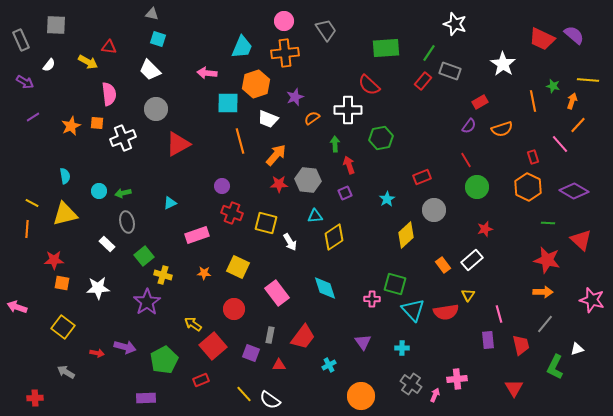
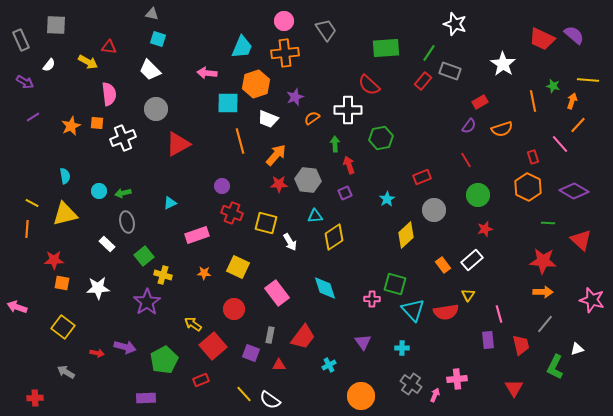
green circle at (477, 187): moved 1 px right, 8 px down
red star at (547, 260): moved 4 px left, 1 px down; rotated 8 degrees counterclockwise
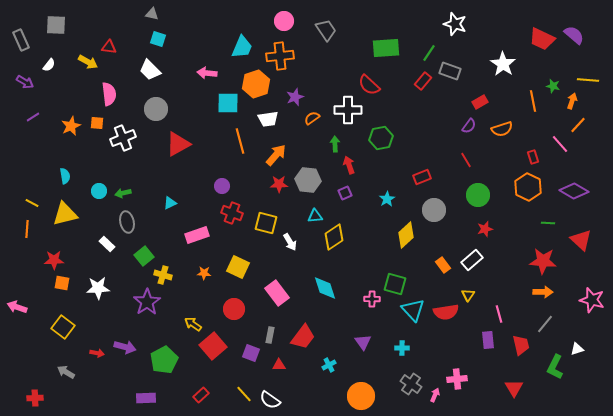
orange cross at (285, 53): moved 5 px left, 3 px down
white trapezoid at (268, 119): rotated 30 degrees counterclockwise
red rectangle at (201, 380): moved 15 px down; rotated 21 degrees counterclockwise
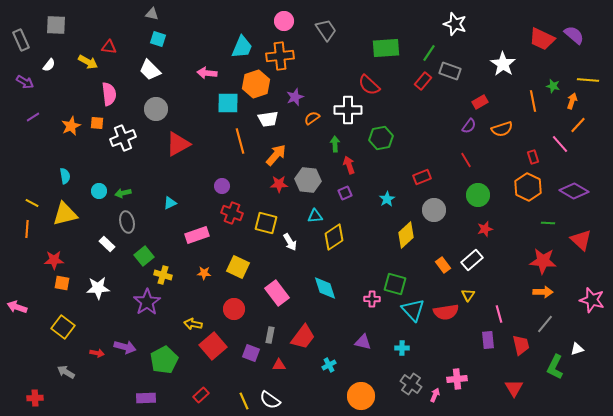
yellow arrow at (193, 324): rotated 24 degrees counterclockwise
purple triangle at (363, 342): rotated 42 degrees counterclockwise
yellow line at (244, 394): moved 7 px down; rotated 18 degrees clockwise
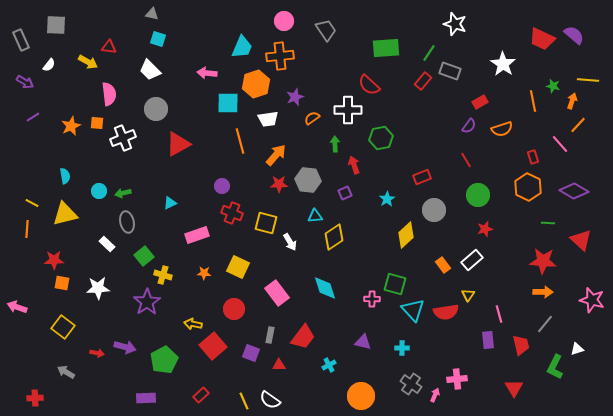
red arrow at (349, 165): moved 5 px right
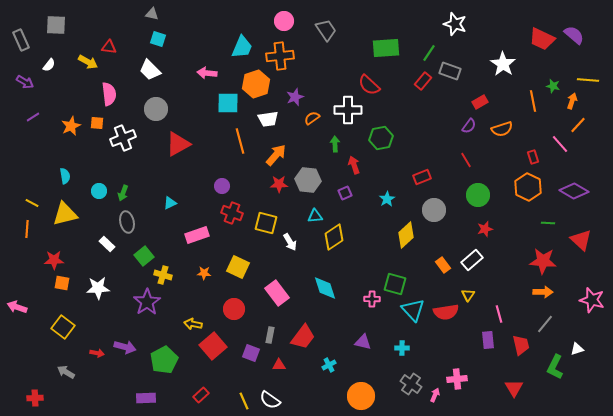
green arrow at (123, 193): rotated 56 degrees counterclockwise
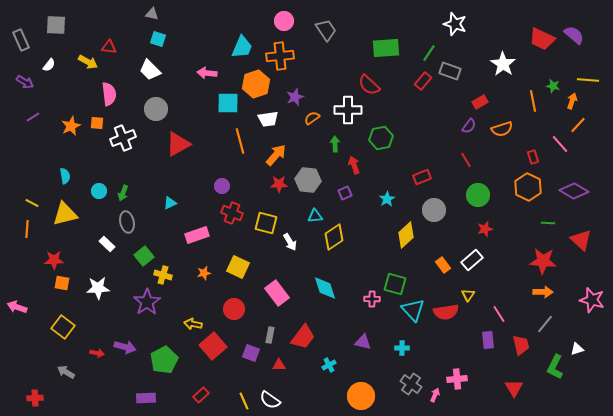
orange star at (204, 273): rotated 16 degrees counterclockwise
pink line at (499, 314): rotated 18 degrees counterclockwise
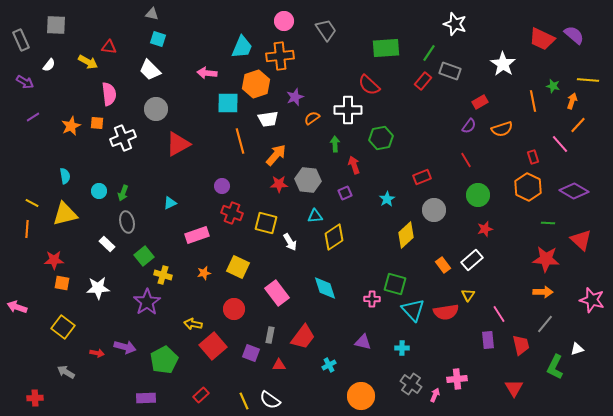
red star at (543, 261): moved 3 px right, 2 px up
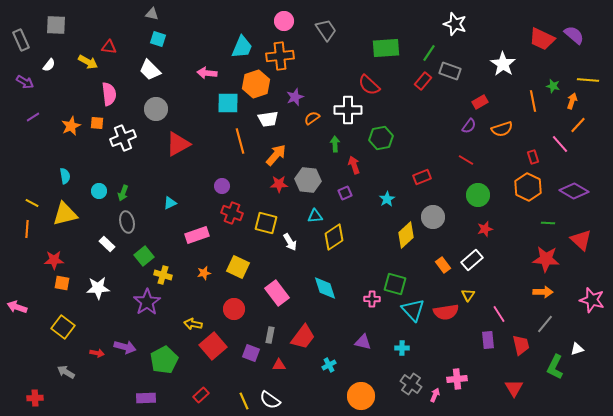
red line at (466, 160): rotated 28 degrees counterclockwise
gray circle at (434, 210): moved 1 px left, 7 px down
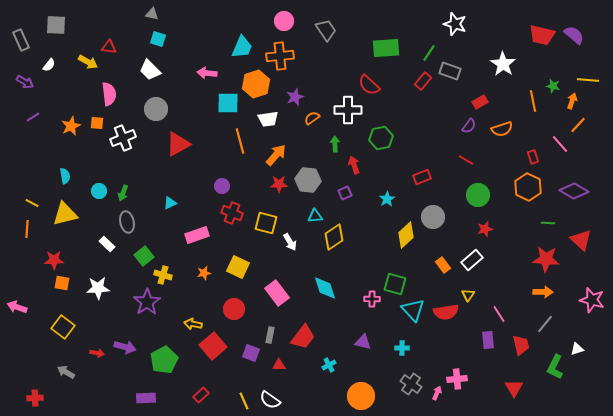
red trapezoid at (542, 39): moved 4 px up; rotated 12 degrees counterclockwise
pink arrow at (435, 395): moved 2 px right, 2 px up
